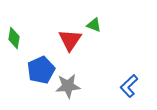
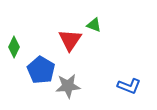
green diamond: moved 9 px down; rotated 15 degrees clockwise
blue pentagon: rotated 16 degrees counterclockwise
blue L-shape: rotated 115 degrees counterclockwise
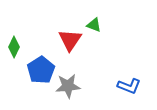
blue pentagon: rotated 8 degrees clockwise
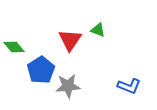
green triangle: moved 4 px right, 5 px down
green diamond: rotated 65 degrees counterclockwise
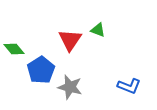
green diamond: moved 2 px down
gray star: moved 2 px right, 1 px down; rotated 20 degrees clockwise
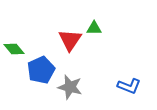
green triangle: moved 4 px left, 2 px up; rotated 21 degrees counterclockwise
blue pentagon: rotated 8 degrees clockwise
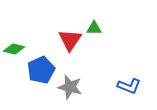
green diamond: rotated 35 degrees counterclockwise
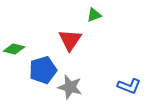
green triangle: moved 13 px up; rotated 21 degrees counterclockwise
blue pentagon: moved 2 px right; rotated 8 degrees clockwise
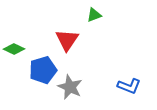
red triangle: moved 3 px left
green diamond: rotated 10 degrees clockwise
gray star: rotated 10 degrees clockwise
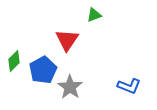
green diamond: moved 12 px down; rotated 70 degrees counterclockwise
blue pentagon: rotated 12 degrees counterclockwise
gray star: rotated 10 degrees clockwise
